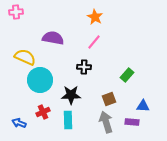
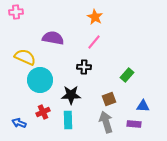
purple rectangle: moved 2 px right, 2 px down
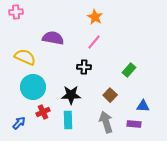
green rectangle: moved 2 px right, 5 px up
cyan circle: moved 7 px left, 7 px down
brown square: moved 1 px right, 4 px up; rotated 24 degrees counterclockwise
blue arrow: rotated 112 degrees clockwise
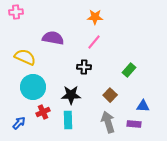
orange star: rotated 28 degrees counterclockwise
gray arrow: moved 2 px right
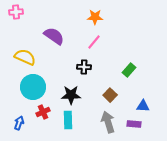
purple semicircle: moved 1 px right, 2 px up; rotated 25 degrees clockwise
blue arrow: rotated 24 degrees counterclockwise
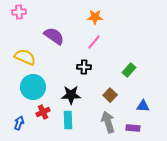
pink cross: moved 3 px right
purple rectangle: moved 1 px left, 4 px down
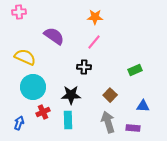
green rectangle: moved 6 px right; rotated 24 degrees clockwise
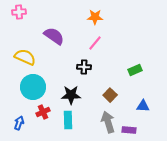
pink line: moved 1 px right, 1 px down
purple rectangle: moved 4 px left, 2 px down
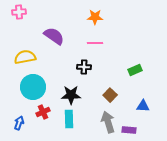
pink line: rotated 49 degrees clockwise
yellow semicircle: rotated 35 degrees counterclockwise
cyan rectangle: moved 1 px right, 1 px up
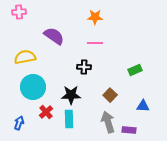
red cross: moved 3 px right; rotated 16 degrees counterclockwise
